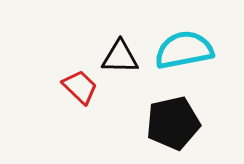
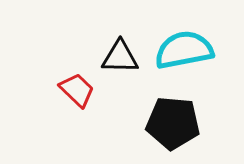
red trapezoid: moved 3 px left, 3 px down
black pentagon: rotated 18 degrees clockwise
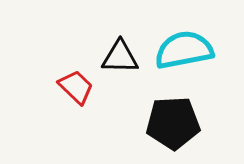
red trapezoid: moved 1 px left, 3 px up
black pentagon: rotated 8 degrees counterclockwise
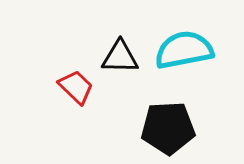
black pentagon: moved 5 px left, 5 px down
